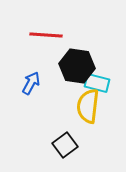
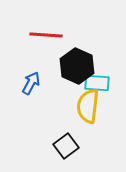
black hexagon: rotated 16 degrees clockwise
cyan rectangle: rotated 10 degrees counterclockwise
black square: moved 1 px right, 1 px down
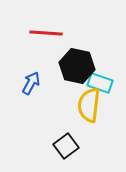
red line: moved 2 px up
black hexagon: rotated 12 degrees counterclockwise
cyan rectangle: moved 3 px right; rotated 15 degrees clockwise
yellow semicircle: moved 1 px right, 1 px up
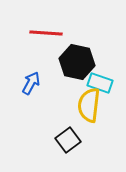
black hexagon: moved 4 px up
black square: moved 2 px right, 6 px up
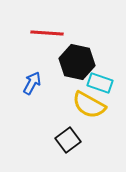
red line: moved 1 px right
blue arrow: moved 1 px right
yellow semicircle: rotated 68 degrees counterclockwise
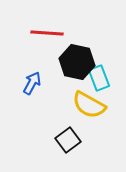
cyan rectangle: moved 1 px left, 5 px up; rotated 50 degrees clockwise
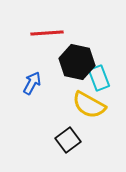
red line: rotated 8 degrees counterclockwise
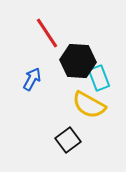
red line: rotated 60 degrees clockwise
black hexagon: moved 1 px right, 1 px up; rotated 8 degrees counterclockwise
blue arrow: moved 4 px up
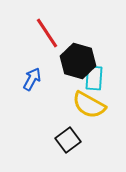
black hexagon: rotated 12 degrees clockwise
cyan rectangle: moved 5 px left; rotated 25 degrees clockwise
